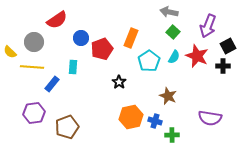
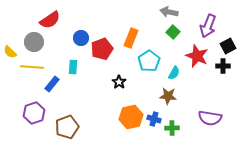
red semicircle: moved 7 px left
cyan semicircle: moved 16 px down
brown star: rotated 18 degrees counterclockwise
purple hexagon: rotated 10 degrees counterclockwise
blue cross: moved 1 px left, 2 px up
green cross: moved 7 px up
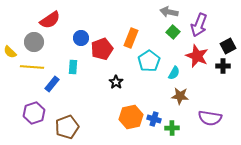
purple arrow: moved 9 px left, 1 px up
black star: moved 3 px left
brown star: moved 12 px right
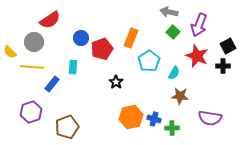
purple hexagon: moved 3 px left, 1 px up
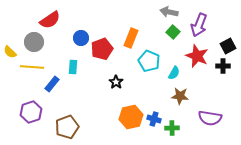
cyan pentagon: rotated 15 degrees counterclockwise
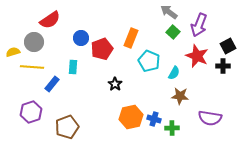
gray arrow: rotated 24 degrees clockwise
yellow semicircle: moved 3 px right; rotated 120 degrees clockwise
black star: moved 1 px left, 2 px down
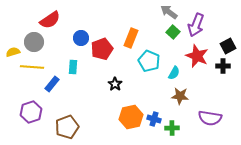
purple arrow: moved 3 px left
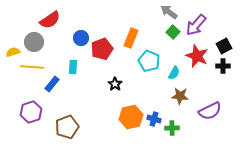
purple arrow: rotated 20 degrees clockwise
black square: moved 4 px left
purple semicircle: moved 7 px up; rotated 35 degrees counterclockwise
